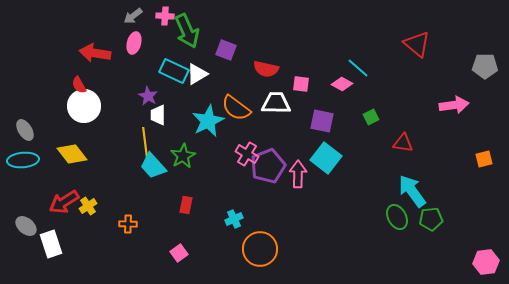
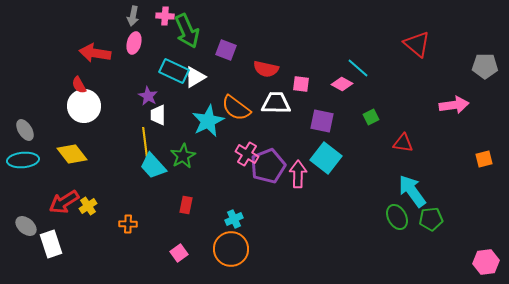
gray arrow at (133, 16): rotated 42 degrees counterclockwise
white triangle at (197, 74): moved 2 px left, 3 px down
orange circle at (260, 249): moved 29 px left
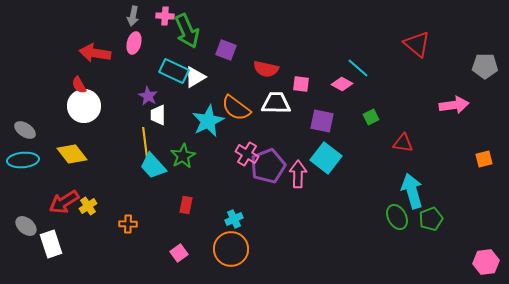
gray ellipse at (25, 130): rotated 25 degrees counterclockwise
cyan arrow at (412, 191): rotated 20 degrees clockwise
green pentagon at (431, 219): rotated 15 degrees counterclockwise
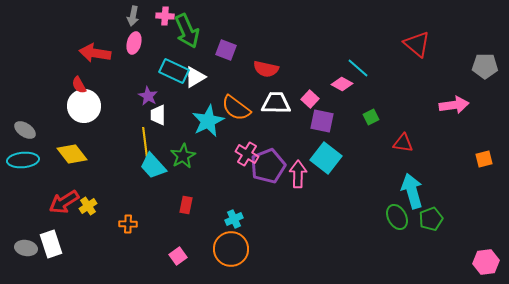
pink square at (301, 84): moved 9 px right, 15 px down; rotated 36 degrees clockwise
gray ellipse at (26, 226): moved 22 px down; rotated 30 degrees counterclockwise
pink square at (179, 253): moved 1 px left, 3 px down
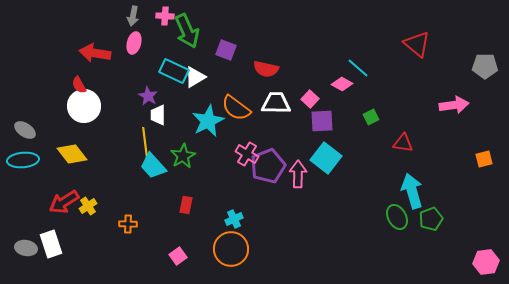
purple square at (322, 121): rotated 15 degrees counterclockwise
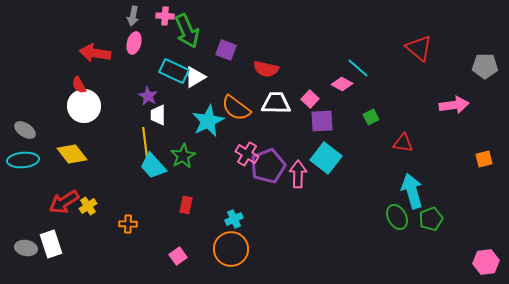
red triangle at (417, 44): moved 2 px right, 4 px down
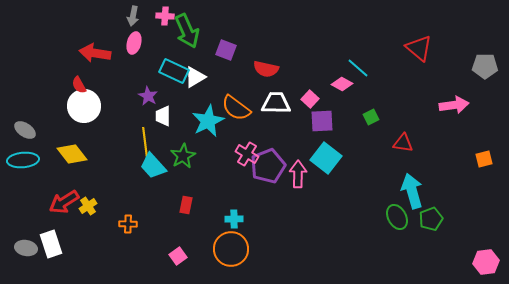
white trapezoid at (158, 115): moved 5 px right, 1 px down
cyan cross at (234, 219): rotated 24 degrees clockwise
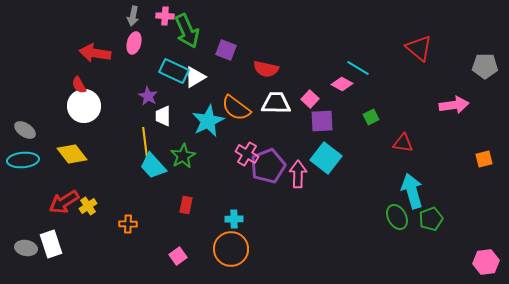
cyan line at (358, 68): rotated 10 degrees counterclockwise
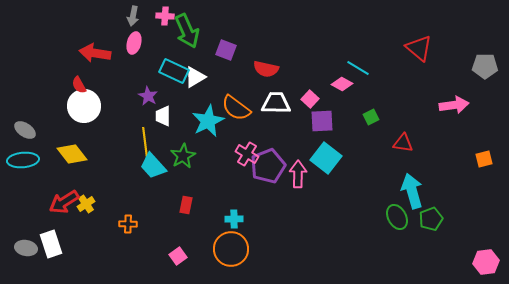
yellow cross at (88, 206): moved 2 px left, 2 px up
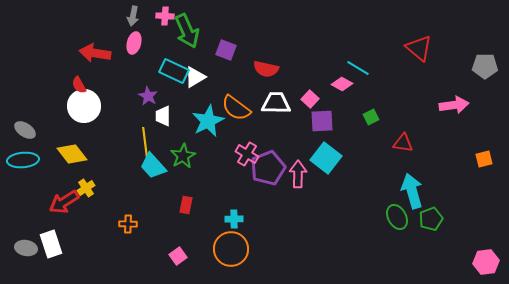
purple pentagon at (268, 166): moved 2 px down
yellow cross at (86, 204): moved 16 px up
